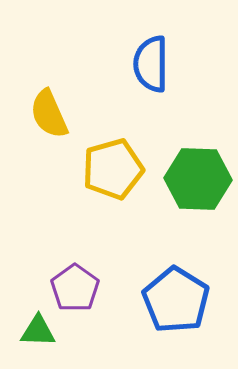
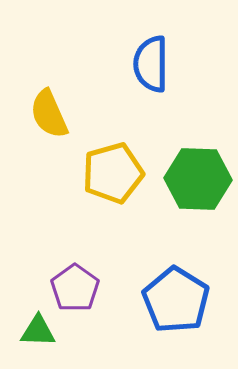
yellow pentagon: moved 4 px down
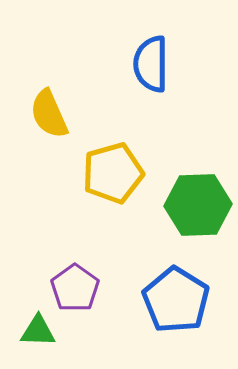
green hexagon: moved 26 px down; rotated 4 degrees counterclockwise
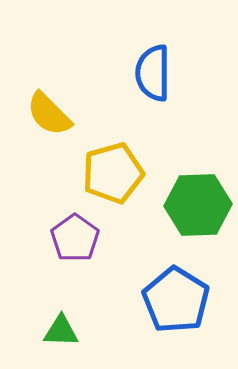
blue semicircle: moved 2 px right, 9 px down
yellow semicircle: rotated 21 degrees counterclockwise
purple pentagon: moved 50 px up
green triangle: moved 23 px right
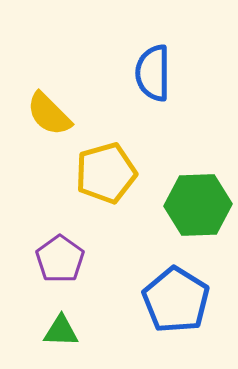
yellow pentagon: moved 7 px left
purple pentagon: moved 15 px left, 21 px down
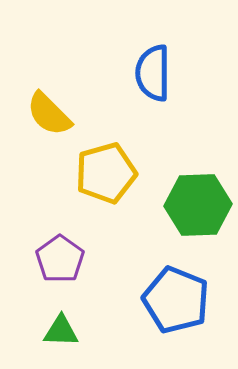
blue pentagon: rotated 10 degrees counterclockwise
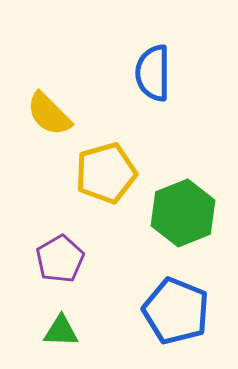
green hexagon: moved 15 px left, 8 px down; rotated 20 degrees counterclockwise
purple pentagon: rotated 6 degrees clockwise
blue pentagon: moved 11 px down
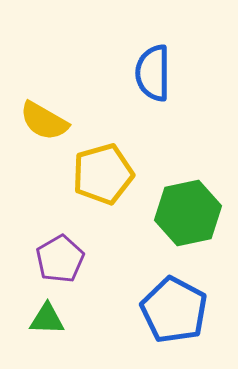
yellow semicircle: moved 5 px left, 7 px down; rotated 15 degrees counterclockwise
yellow pentagon: moved 3 px left, 1 px down
green hexagon: moved 5 px right; rotated 10 degrees clockwise
blue pentagon: moved 2 px left, 1 px up; rotated 6 degrees clockwise
green triangle: moved 14 px left, 12 px up
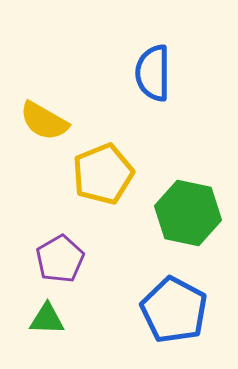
yellow pentagon: rotated 6 degrees counterclockwise
green hexagon: rotated 24 degrees clockwise
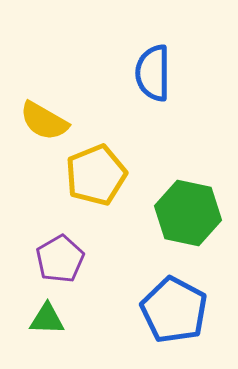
yellow pentagon: moved 7 px left, 1 px down
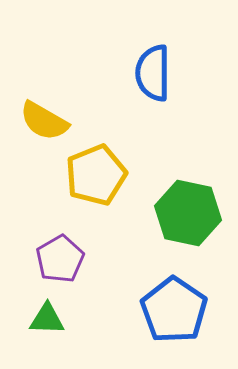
blue pentagon: rotated 6 degrees clockwise
